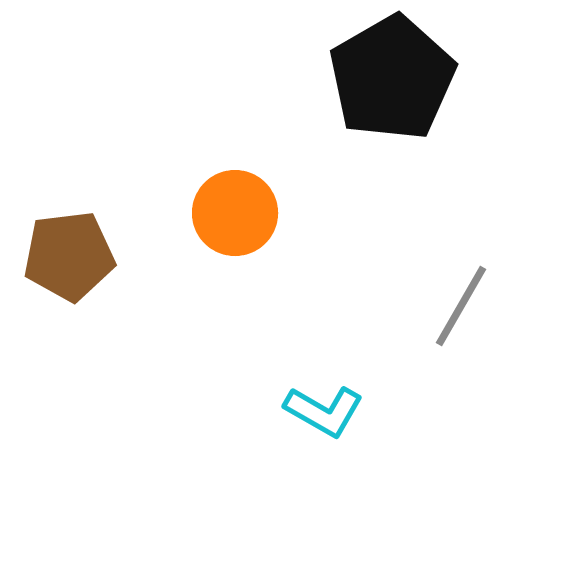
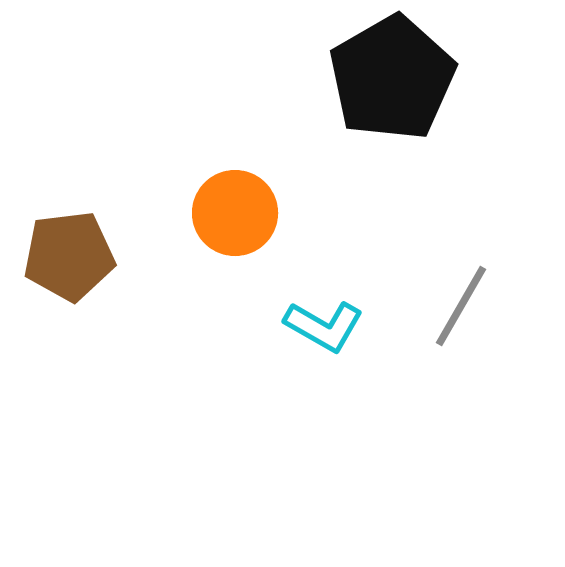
cyan L-shape: moved 85 px up
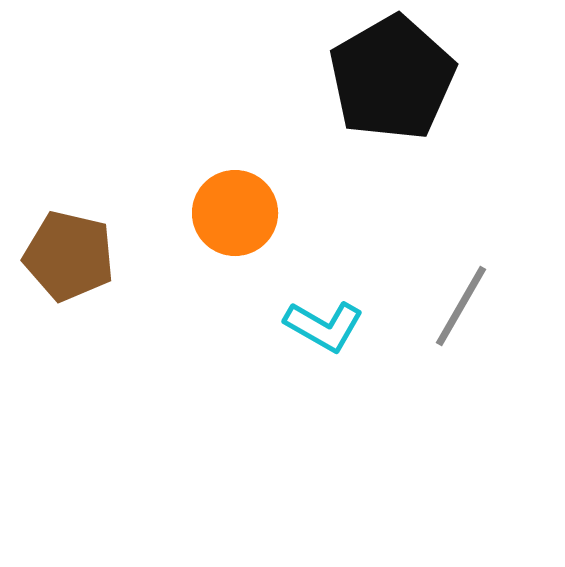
brown pentagon: rotated 20 degrees clockwise
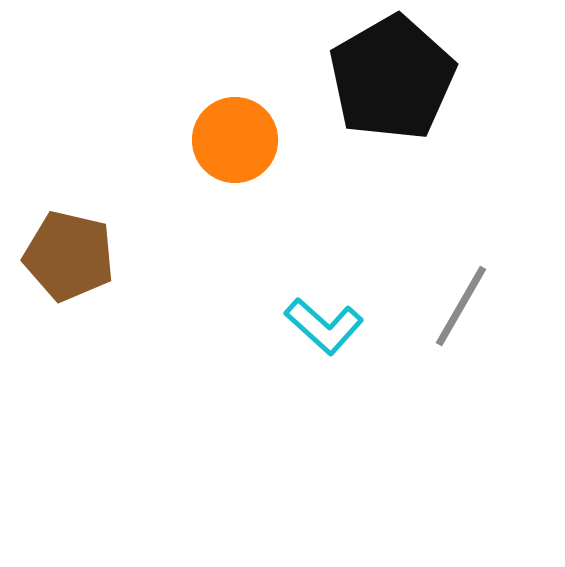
orange circle: moved 73 px up
cyan L-shape: rotated 12 degrees clockwise
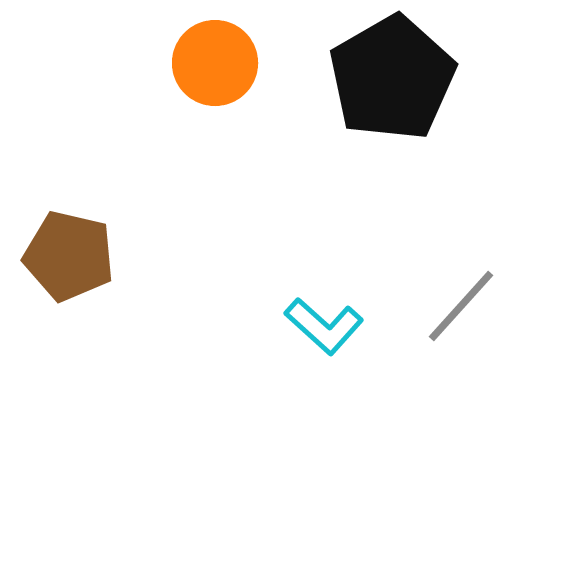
orange circle: moved 20 px left, 77 px up
gray line: rotated 12 degrees clockwise
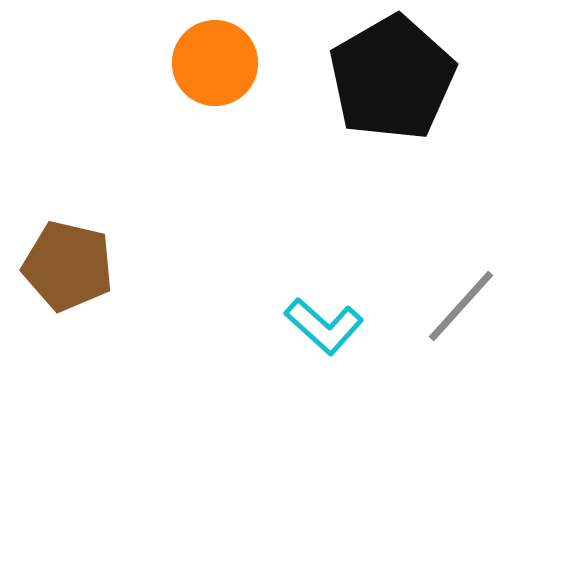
brown pentagon: moved 1 px left, 10 px down
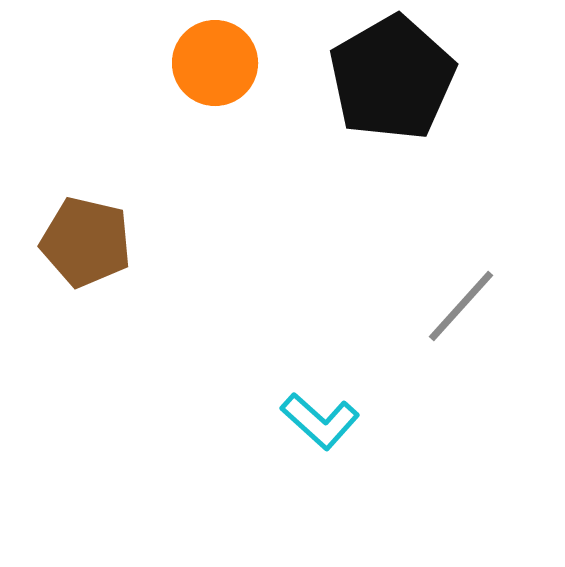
brown pentagon: moved 18 px right, 24 px up
cyan L-shape: moved 4 px left, 95 px down
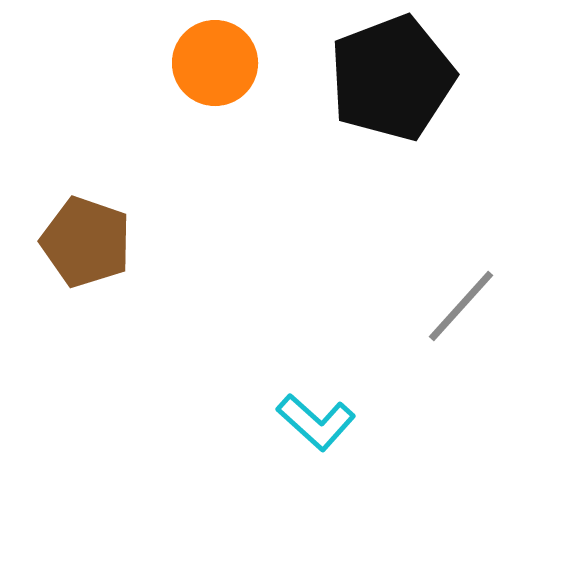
black pentagon: rotated 9 degrees clockwise
brown pentagon: rotated 6 degrees clockwise
cyan L-shape: moved 4 px left, 1 px down
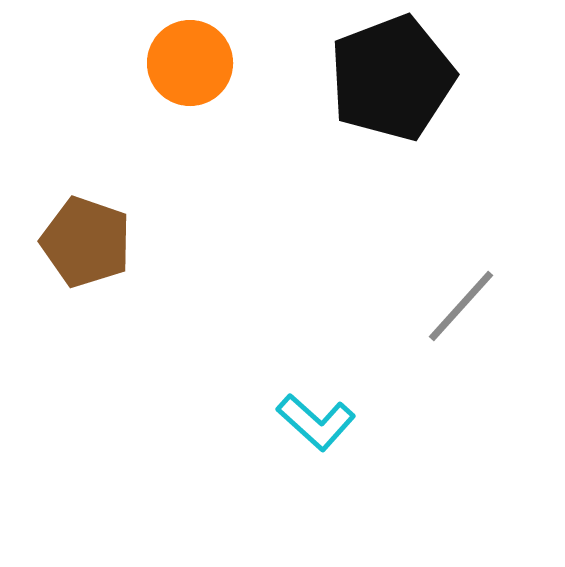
orange circle: moved 25 px left
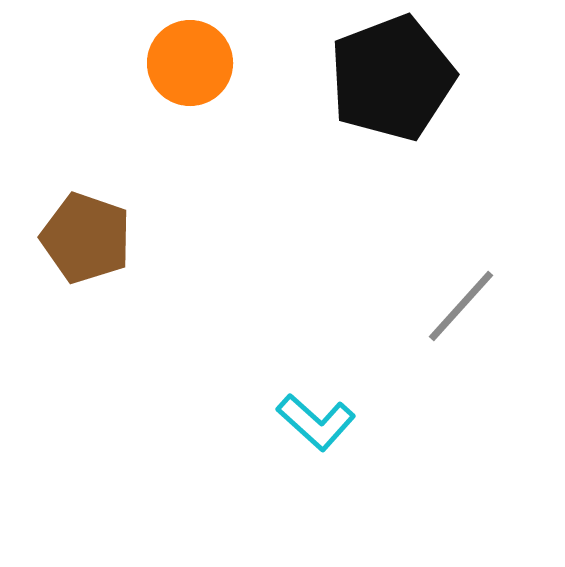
brown pentagon: moved 4 px up
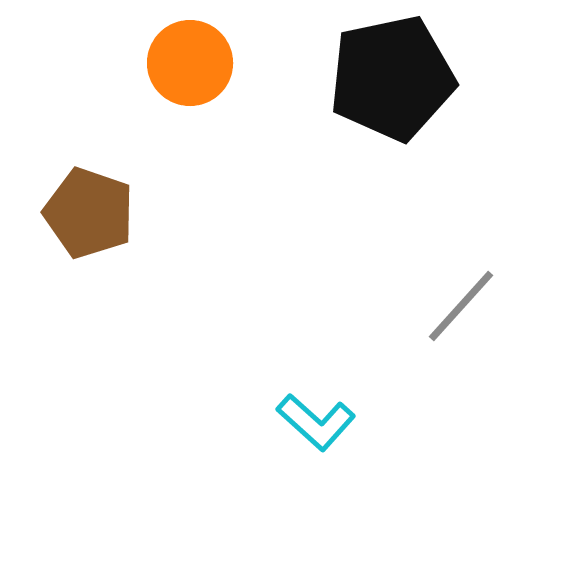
black pentagon: rotated 9 degrees clockwise
brown pentagon: moved 3 px right, 25 px up
